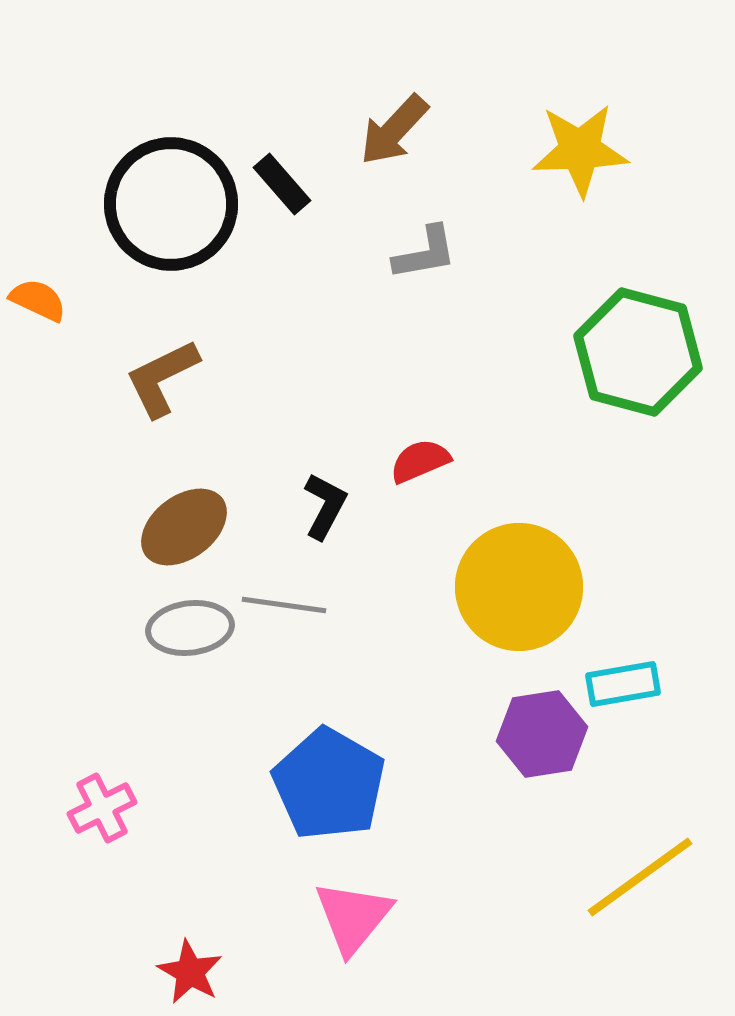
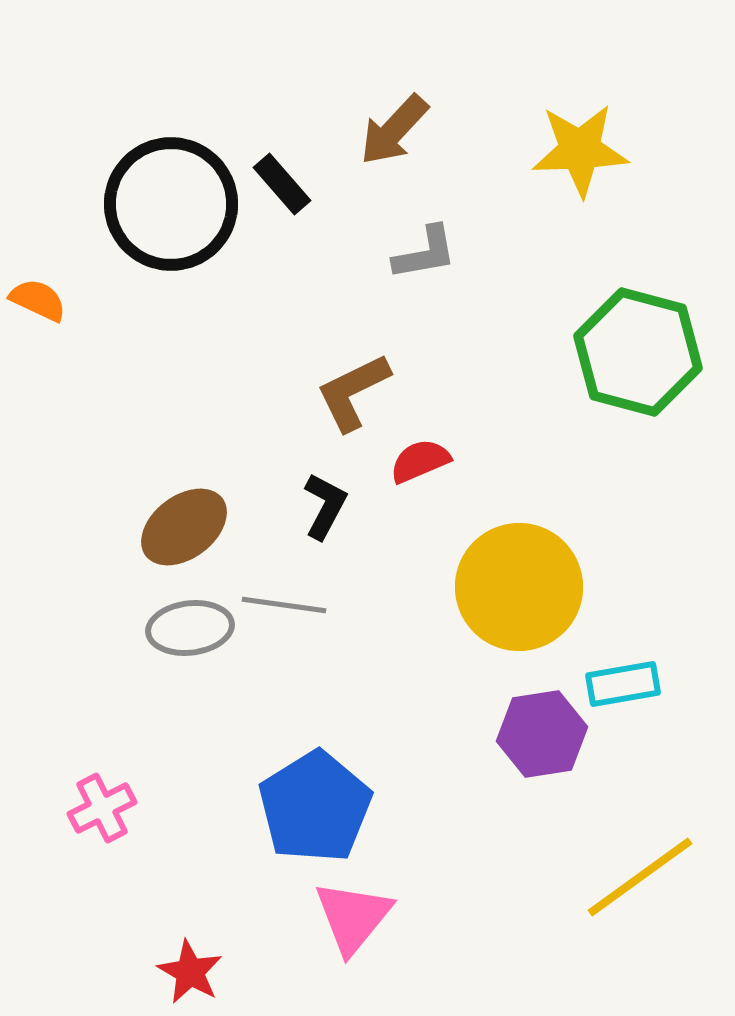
brown L-shape: moved 191 px right, 14 px down
blue pentagon: moved 14 px left, 23 px down; rotated 10 degrees clockwise
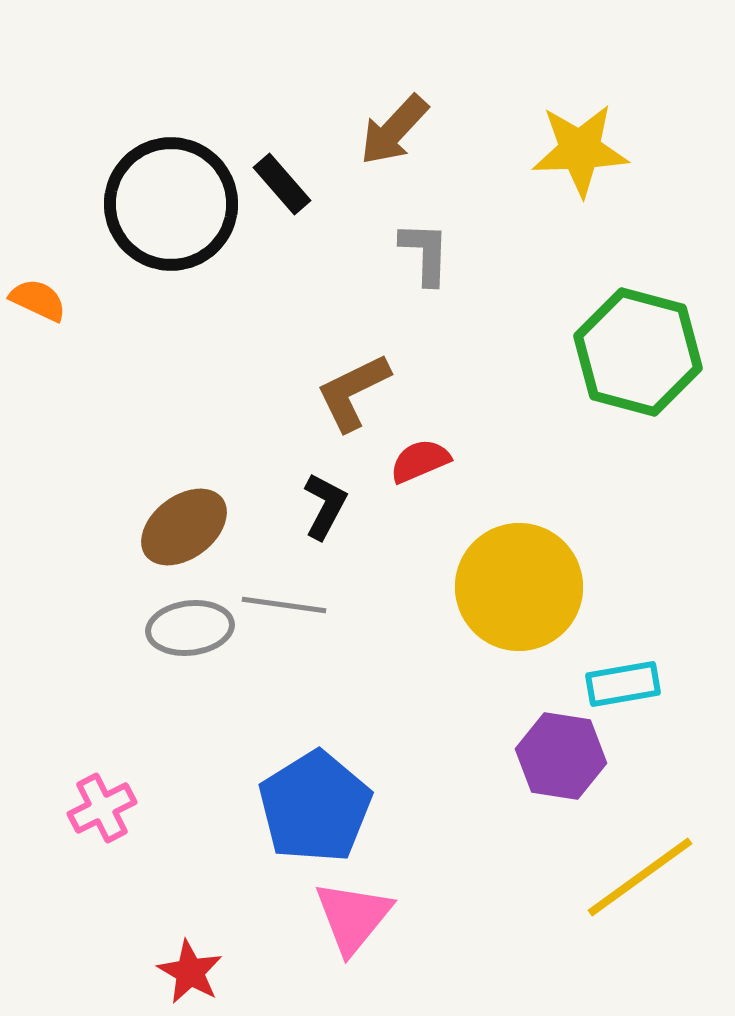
gray L-shape: rotated 78 degrees counterclockwise
purple hexagon: moved 19 px right, 22 px down; rotated 18 degrees clockwise
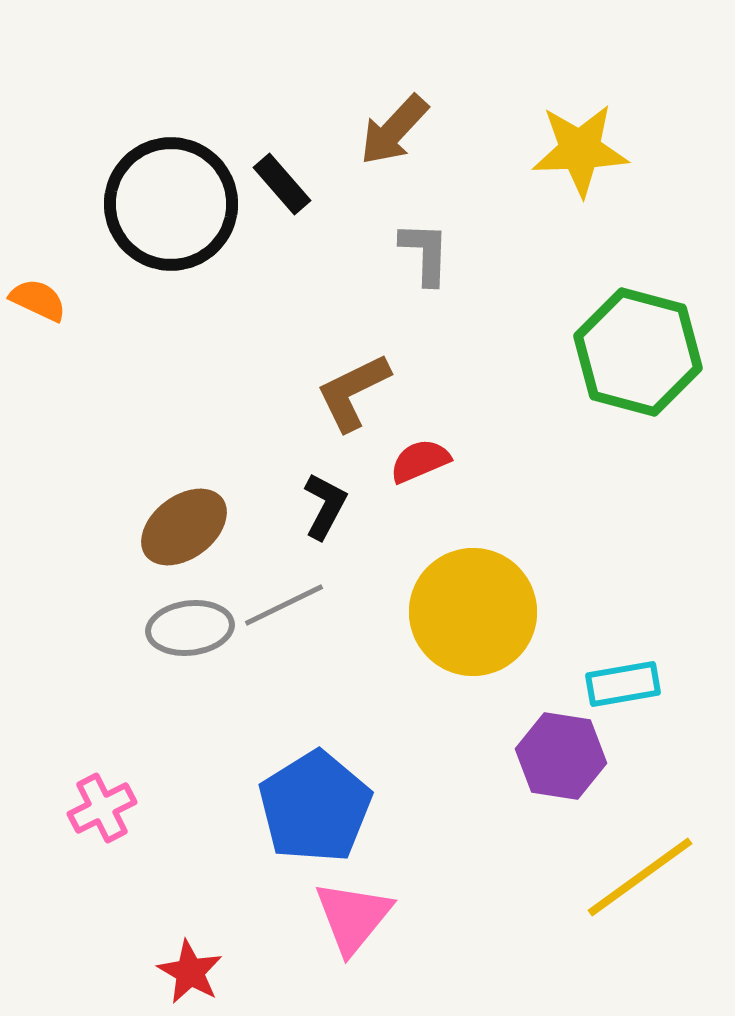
yellow circle: moved 46 px left, 25 px down
gray line: rotated 34 degrees counterclockwise
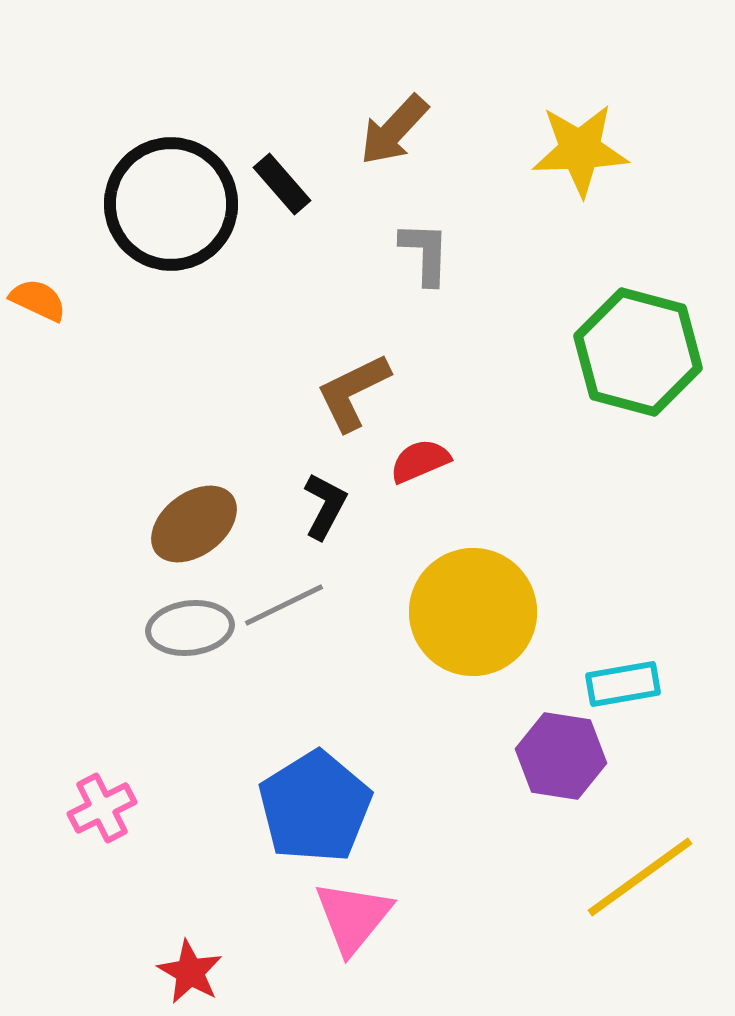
brown ellipse: moved 10 px right, 3 px up
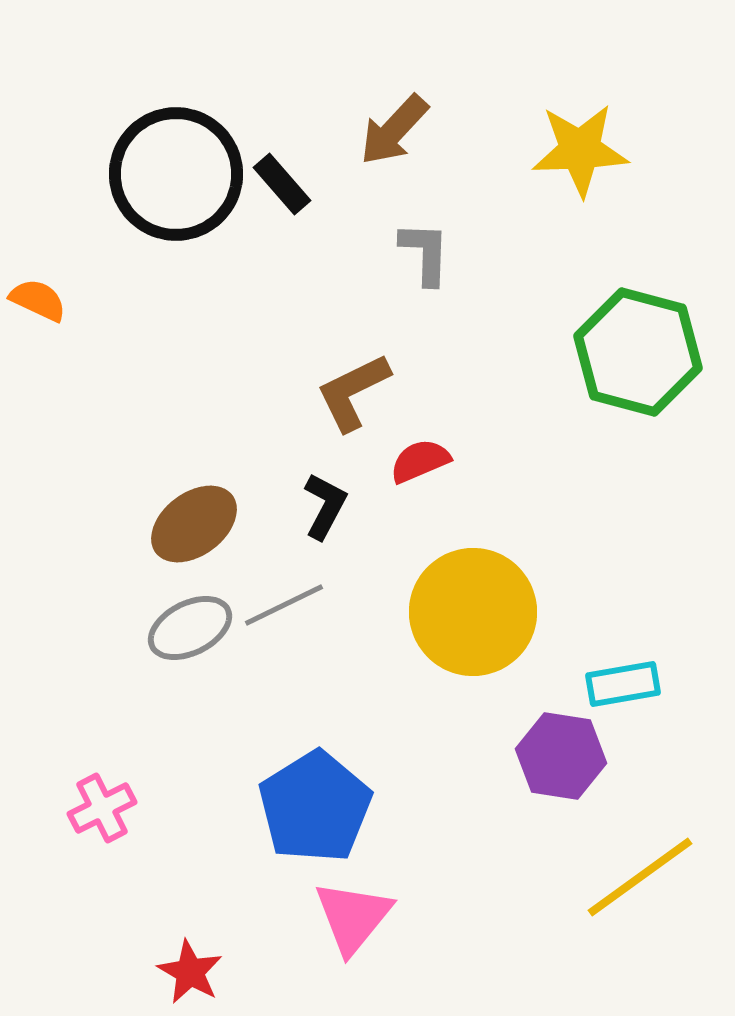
black circle: moved 5 px right, 30 px up
gray ellipse: rotated 20 degrees counterclockwise
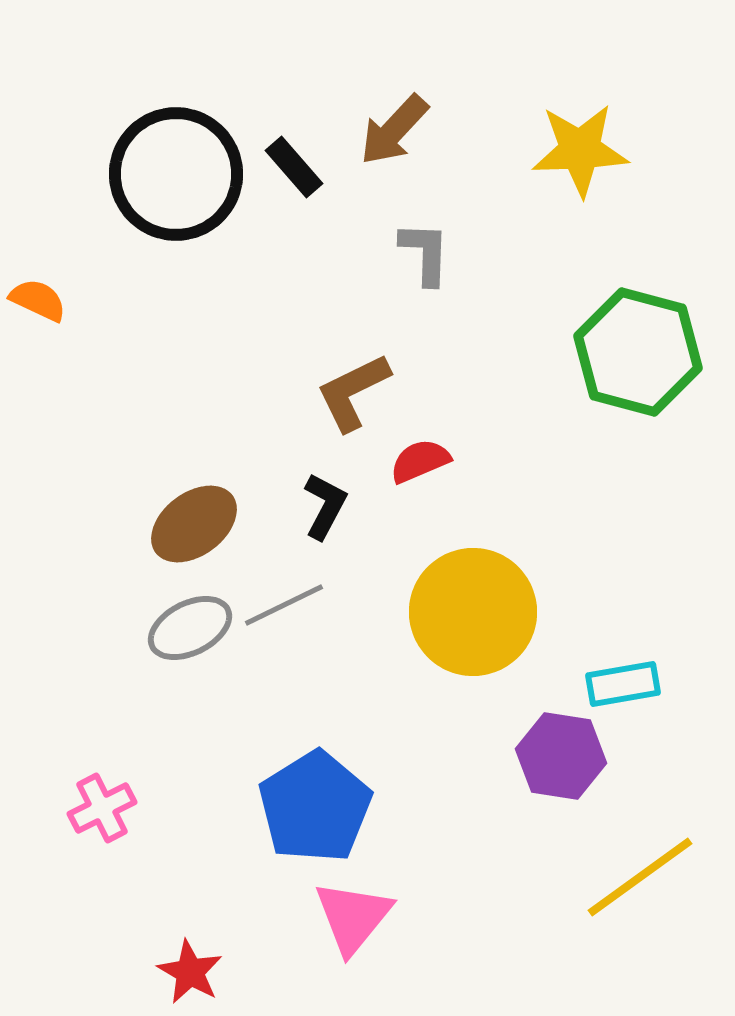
black rectangle: moved 12 px right, 17 px up
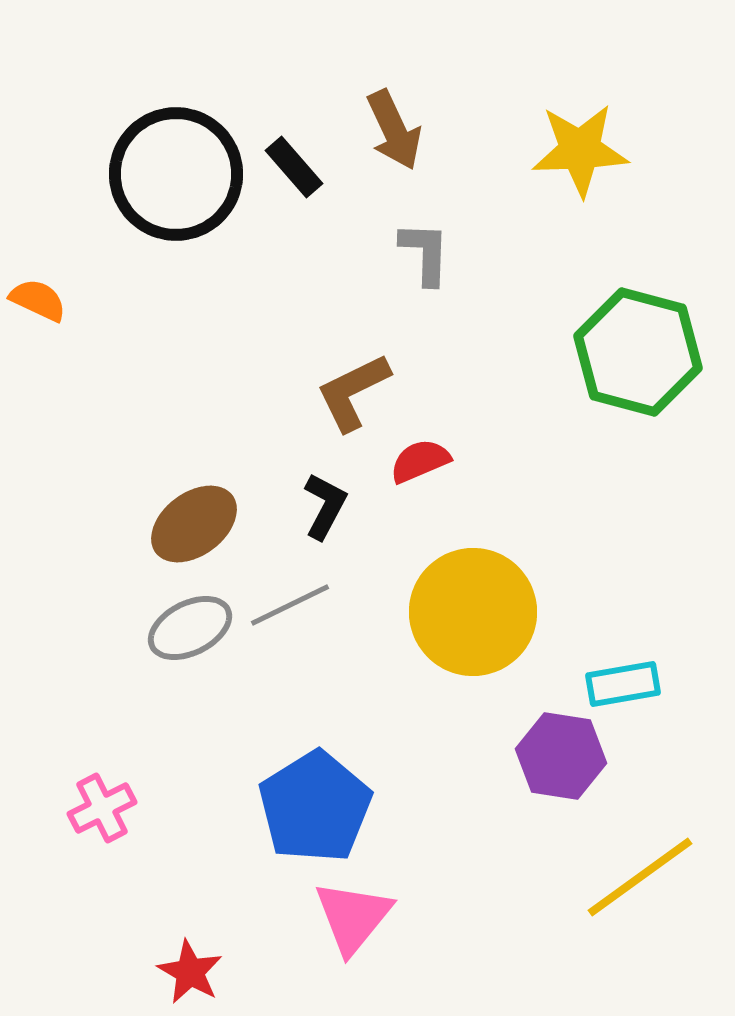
brown arrow: rotated 68 degrees counterclockwise
gray line: moved 6 px right
